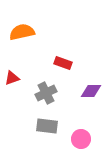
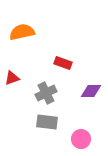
gray rectangle: moved 4 px up
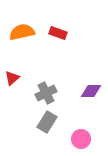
red rectangle: moved 5 px left, 30 px up
red triangle: rotated 21 degrees counterclockwise
gray rectangle: rotated 65 degrees counterclockwise
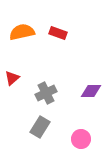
gray rectangle: moved 7 px left, 5 px down
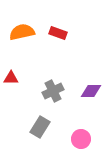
red triangle: moved 1 px left; rotated 42 degrees clockwise
gray cross: moved 7 px right, 2 px up
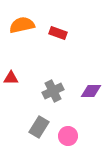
orange semicircle: moved 7 px up
gray rectangle: moved 1 px left
pink circle: moved 13 px left, 3 px up
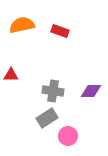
red rectangle: moved 2 px right, 2 px up
red triangle: moved 3 px up
gray cross: rotated 35 degrees clockwise
gray rectangle: moved 8 px right, 9 px up; rotated 25 degrees clockwise
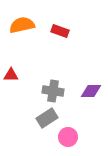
pink circle: moved 1 px down
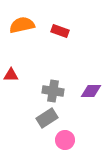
pink circle: moved 3 px left, 3 px down
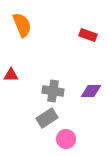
orange semicircle: rotated 80 degrees clockwise
red rectangle: moved 28 px right, 4 px down
pink circle: moved 1 px right, 1 px up
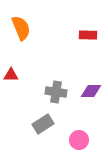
orange semicircle: moved 1 px left, 3 px down
red rectangle: rotated 18 degrees counterclockwise
gray cross: moved 3 px right, 1 px down
gray rectangle: moved 4 px left, 6 px down
pink circle: moved 13 px right, 1 px down
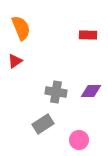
red triangle: moved 4 px right, 14 px up; rotated 35 degrees counterclockwise
